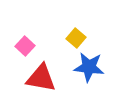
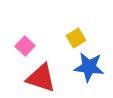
yellow square: rotated 18 degrees clockwise
red triangle: rotated 8 degrees clockwise
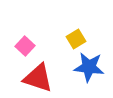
yellow square: moved 1 px down
red triangle: moved 3 px left
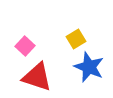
blue star: rotated 16 degrees clockwise
red triangle: moved 1 px left, 1 px up
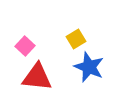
red triangle: rotated 12 degrees counterclockwise
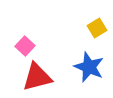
yellow square: moved 21 px right, 11 px up
red triangle: rotated 20 degrees counterclockwise
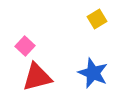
yellow square: moved 9 px up
blue star: moved 4 px right, 6 px down
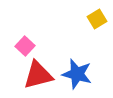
blue star: moved 16 px left, 1 px down; rotated 8 degrees counterclockwise
red triangle: moved 1 px right, 2 px up
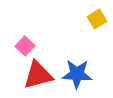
blue star: rotated 12 degrees counterclockwise
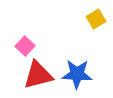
yellow square: moved 1 px left
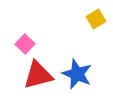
pink square: moved 2 px up
blue star: rotated 20 degrees clockwise
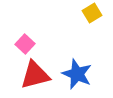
yellow square: moved 4 px left, 6 px up
red triangle: moved 3 px left
